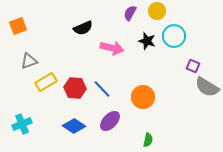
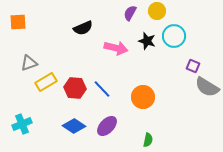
orange square: moved 4 px up; rotated 18 degrees clockwise
pink arrow: moved 4 px right
gray triangle: moved 2 px down
purple ellipse: moved 3 px left, 5 px down
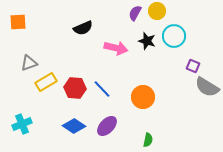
purple semicircle: moved 5 px right
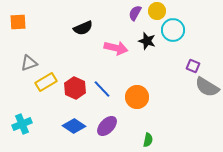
cyan circle: moved 1 px left, 6 px up
red hexagon: rotated 20 degrees clockwise
orange circle: moved 6 px left
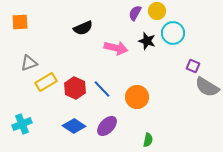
orange square: moved 2 px right
cyan circle: moved 3 px down
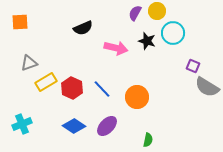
red hexagon: moved 3 px left
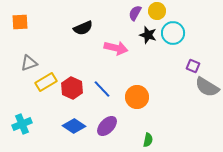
black star: moved 1 px right, 6 px up
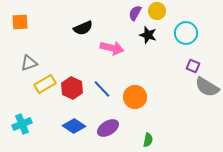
cyan circle: moved 13 px right
pink arrow: moved 4 px left
yellow rectangle: moved 1 px left, 2 px down
orange circle: moved 2 px left
purple ellipse: moved 1 px right, 2 px down; rotated 15 degrees clockwise
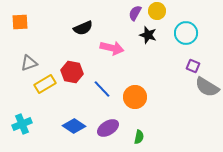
red hexagon: moved 16 px up; rotated 15 degrees counterclockwise
green semicircle: moved 9 px left, 3 px up
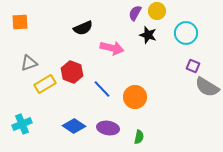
red hexagon: rotated 10 degrees clockwise
purple ellipse: rotated 40 degrees clockwise
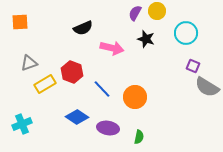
black star: moved 2 px left, 4 px down
blue diamond: moved 3 px right, 9 px up
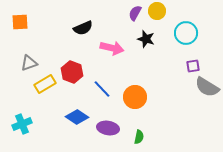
purple square: rotated 32 degrees counterclockwise
